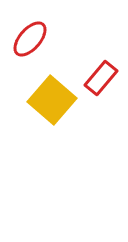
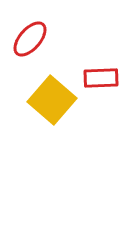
red rectangle: rotated 48 degrees clockwise
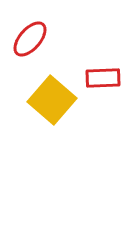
red rectangle: moved 2 px right
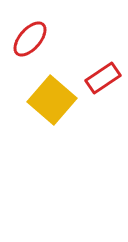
red rectangle: rotated 32 degrees counterclockwise
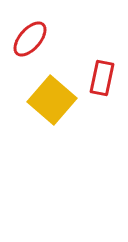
red rectangle: moved 1 px left; rotated 44 degrees counterclockwise
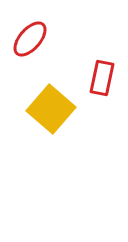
yellow square: moved 1 px left, 9 px down
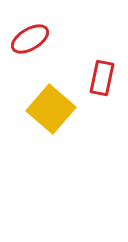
red ellipse: rotated 18 degrees clockwise
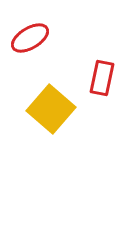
red ellipse: moved 1 px up
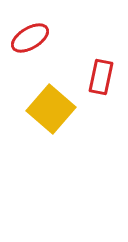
red rectangle: moved 1 px left, 1 px up
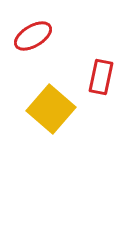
red ellipse: moved 3 px right, 2 px up
